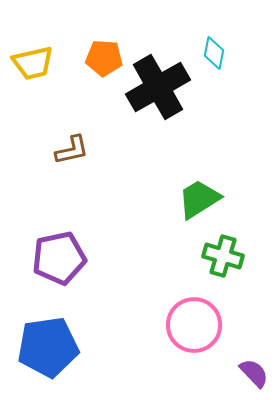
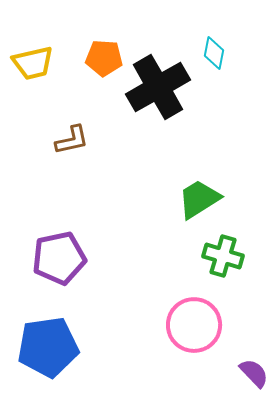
brown L-shape: moved 10 px up
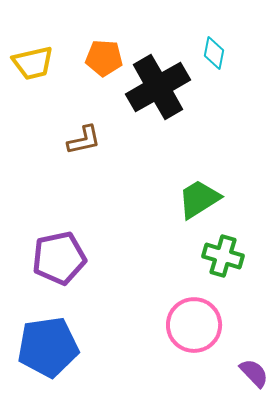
brown L-shape: moved 12 px right
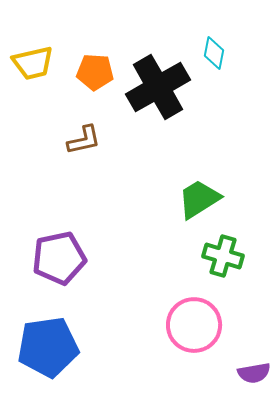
orange pentagon: moved 9 px left, 14 px down
purple semicircle: rotated 124 degrees clockwise
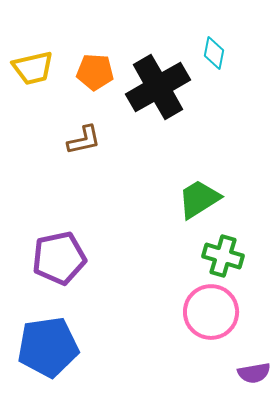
yellow trapezoid: moved 5 px down
pink circle: moved 17 px right, 13 px up
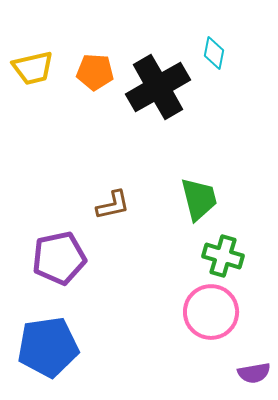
brown L-shape: moved 29 px right, 65 px down
green trapezoid: rotated 108 degrees clockwise
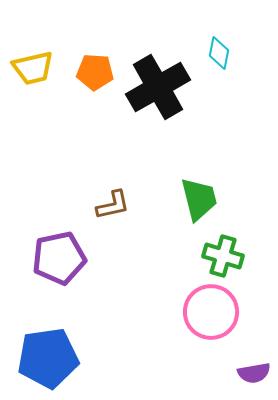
cyan diamond: moved 5 px right
blue pentagon: moved 11 px down
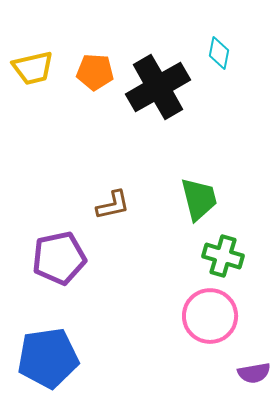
pink circle: moved 1 px left, 4 px down
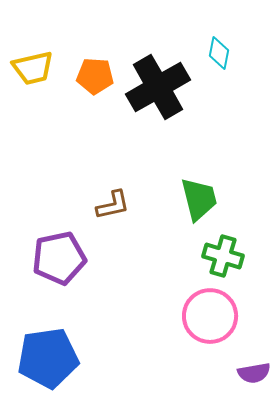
orange pentagon: moved 4 px down
